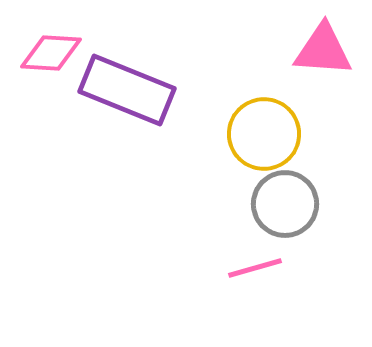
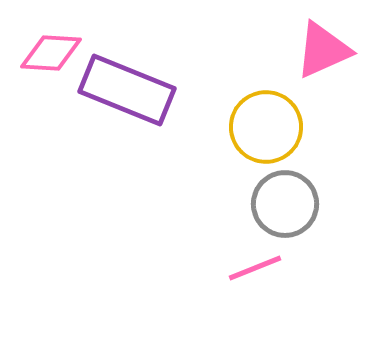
pink triangle: rotated 28 degrees counterclockwise
yellow circle: moved 2 px right, 7 px up
pink line: rotated 6 degrees counterclockwise
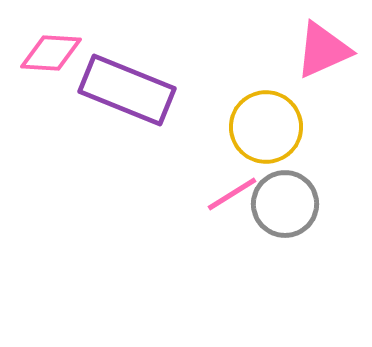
pink line: moved 23 px left, 74 px up; rotated 10 degrees counterclockwise
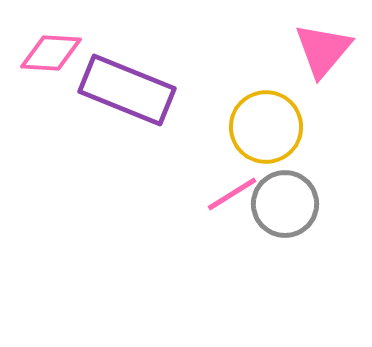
pink triangle: rotated 26 degrees counterclockwise
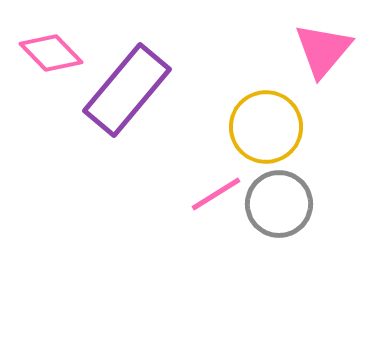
pink diamond: rotated 42 degrees clockwise
purple rectangle: rotated 72 degrees counterclockwise
pink line: moved 16 px left
gray circle: moved 6 px left
